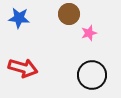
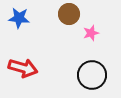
pink star: moved 2 px right
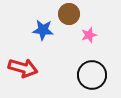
blue star: moved 24 px right, 12 px down
pink star: moved 2 px left, 2 px down
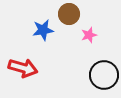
blue star: rotated 15 degrees counterclockwise
black circle: moved 12 px right
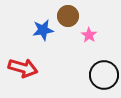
brown circle: moved 1 px left, 2 px down
pink star: rotated 21 degrees counterclockwise
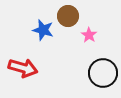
blue star: rotated 25 degrees clockwise
black circle: moved 1 px left, 2 px up
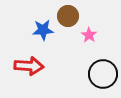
blue star: rotated 20 degrees counterclockwise
red arrow: moved 6 px right, 2 px up; rotated 12 degrees counterclockwise
black circle: moved 1 px down
